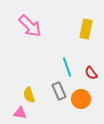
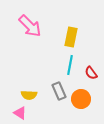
yellow rectangle: moved 15 px left, 8 px down
cyan line: moved 3 px right, 2 px up; rotated 30 degrees clockwise
yellow semicircle: rotated 70 degrees counterclockwise
pink triangle: rotated 24 degrees clockwise
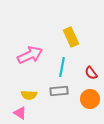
pink arrow: moved 29 px down; rotated 70 degrees counterclockwise
yellow rectangle: rotated 36 degrees counterclockwise
cyan line: moved 8 px left, 2 px down
gray rectangle: rotated 72 degrees counterclockwise
orange circle: moved 9 px right
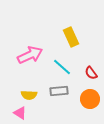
cyan line: rotated 60 degrees counterclockwise
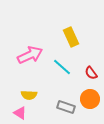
gray rectangle: moved 7 px right, 16 px down; rotated 24 degrees clockwise
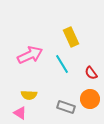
cyan line: moved 3 px up; rotated 18 degrees clockwise
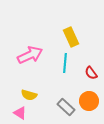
cyan line: moved 3 px right, 1 px up; rotated 36 degrees clockwise
yellow semicircle: rotated 14 degrees clockwise
orange circle: moved 1 px left, 2 px down
gray rectangle: rotated 24 degrees clockwise
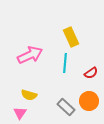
red semicircle: rotated 88 degrees counterclockwise
pink triangle: rotated 32 degrees clockwise
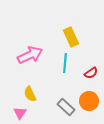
yellow semicircle: moved 1 px right, 1 px up; rotated 49 degrees clockwise
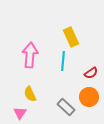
pink arrow: rotated 60 degrees counterclockwise
cyan line: moved 2 px left, 2 px up
orange circle: moved 4 px up
